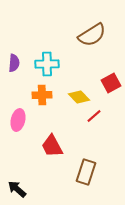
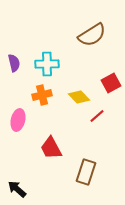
purple semicircle: rotated 18 degrees counterclockwise
orange cross: rotated 12 degrees counterclockwise
red line: moved 3 px right
red trapezoid: moved 1 px left, 2 px down
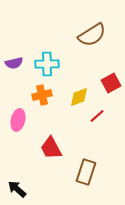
purple semicircle: rotated 90 degrees clockwise
yellow diamond: rotated 65 degrees counterclockwise
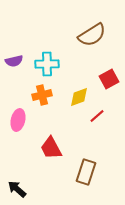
purple semicircle: moved 2 px up
red square: moved 2 px left, 4 px up
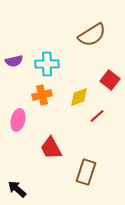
red square: moved 1 px right, 1 px down; rotated 24 degrees counterclockwise
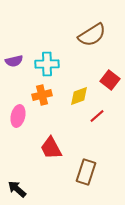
yellow diamond: moved 1 px up
pink ellipse: moved 4 px up
